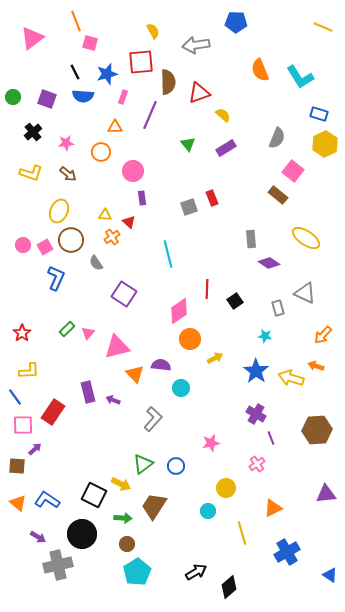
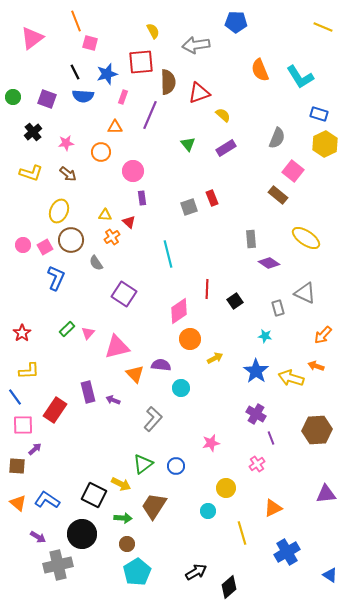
red rectangle at (53, 412): moved 2 px right, 2 px up
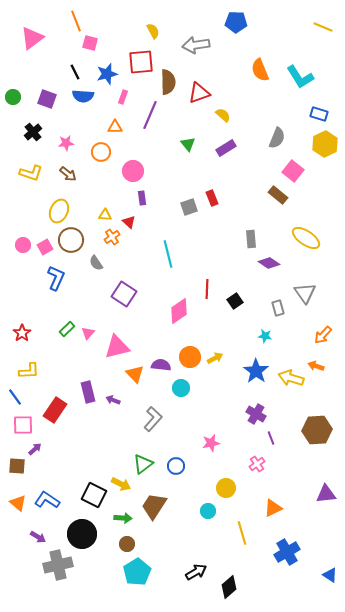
gray triangle at (305, 293): rotated 30 degrees clockwise
orange circle at (190, 339): moved 18 px down
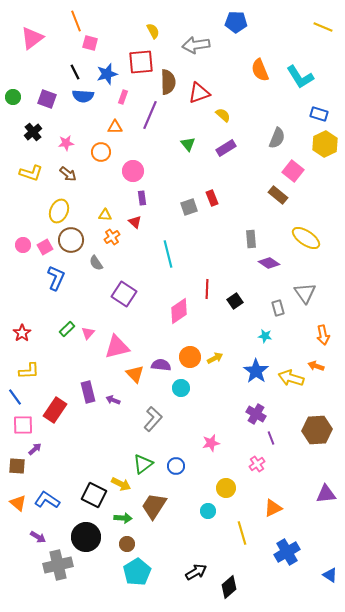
red triangle at (129, 222): moved 6 px right
orange arrow at (323, 335): rotated 54 degrees counterclockwise
black circle at (82, 534): moved 4 px right, 3 px down
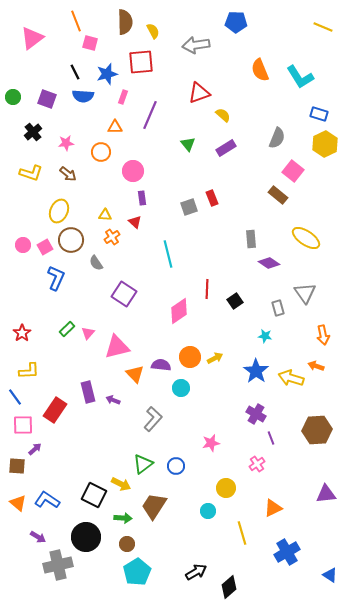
brown semicircle at (168, 82): moved 43 px left, 60 px up
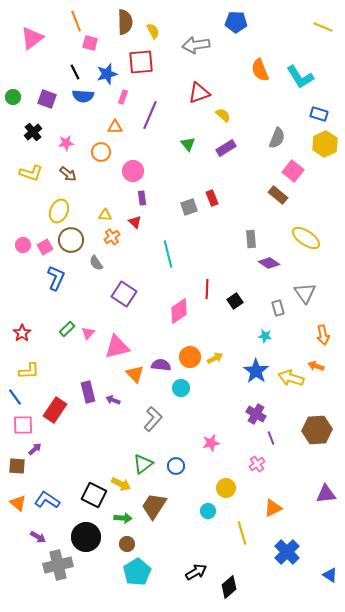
blue cross at (287, 552): rotated 15 degrees counterclockwise
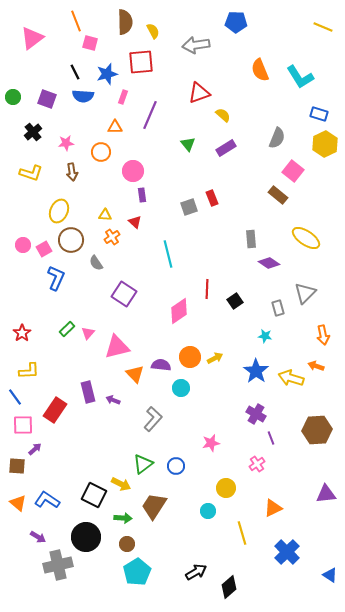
brown arrow at (68, 174): moved 4 px right, 2 px up; rotated 42 degrees clockwise
purple rectangle at (142, 198): moved 3 px up
pink square at (45, 247): moved 1 px left, 2 px down
gray triangle at (305, 293): rotated 20 degrees clockwise
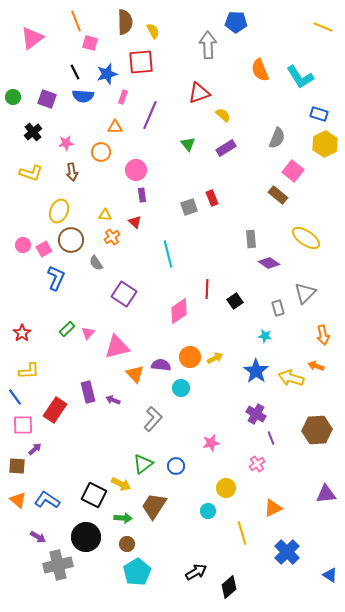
gray arrow at (196, 45): moved 12 px right; rotated 96 degrees clockwise
pink circle at (133, 171): moved 3 px right, 1 px up
orange triangle at (18, 503): moved 3 px up
